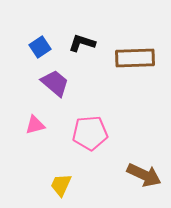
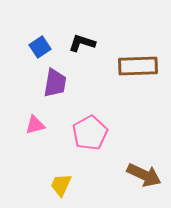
brown rectangle: moved 3 px right, 8 px down
purple trapezoid: rotated 60 degrees clockwise
pink pentagon: rotated 24 degrees counterclockwise
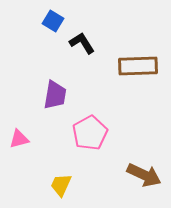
black L-shape: rotated 40 degrees clockwise
blue square: moved 13 px right, 26 px up; rotated 25 degrees counterclockwise
purple trapezoid: moved 12 px down
pink triangle: moved 16 px left, 14 px down
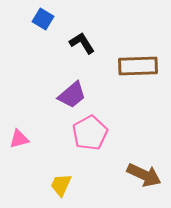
blue square: moved 10 px left, 2 px up
purple trapezoid: moved 17 px right; rotated 40 degrees clockwise
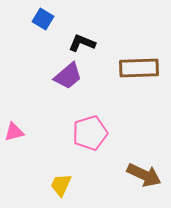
black L-shape: rotated 36 degrees counterclockwise
brown rectangle: moved 1 px right, 2 px down
purple trapezoid: moved 4 px left, 19 px up
pink pentagon: rotated 12 degrees clockwise
pink triangle: moved 5 px left, 7 px up
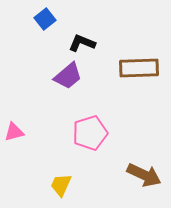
blue square: moved 2 px right; rotated 20 degrees clockwise
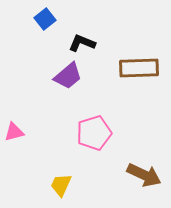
pink pentagon: moved 4 px right
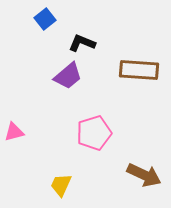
brown rectangle: moved 2 px down; rotated 6 degrees clockwise
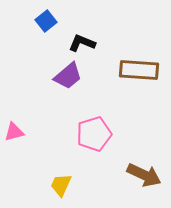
blue square: moved 1 px right, 2 px down
pink pentagon: moved 1 px down
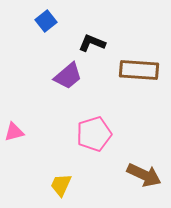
black L-shape: moved 10 px right
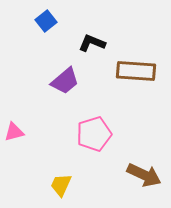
brown rectangle: moved 3 px left, 1 px down
purple trapezoid: moved 3 px left, 5 px down
